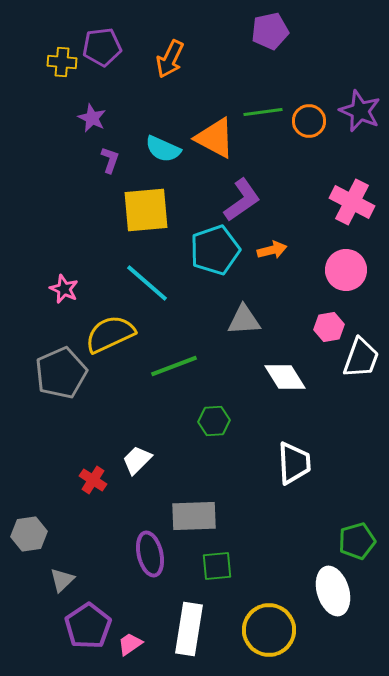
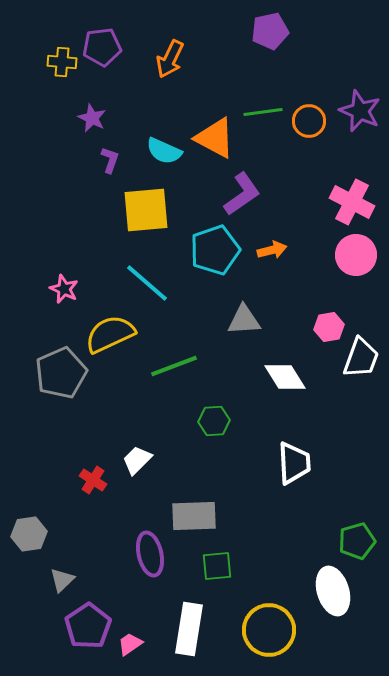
cyan semicircle at (163, 149): moved 1 px right, 2 px down
purple L-shape at (242, 200): moved 6 px up
pink circle at (346, 270): moved 10 px right, 15 px up
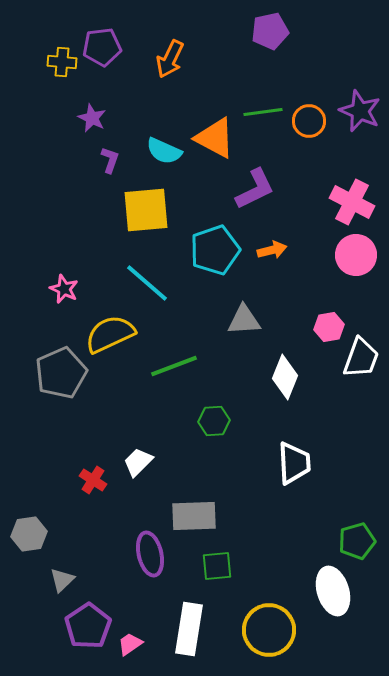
purple L-shape at (242, 194): moved 13 px right, 5 px up; rotated 9 degrees clockwise
white diamond at (285, 377): rotated 54 degrees clockwise
white trapezoid at (137, 460): moved 1 px right, 2 px down
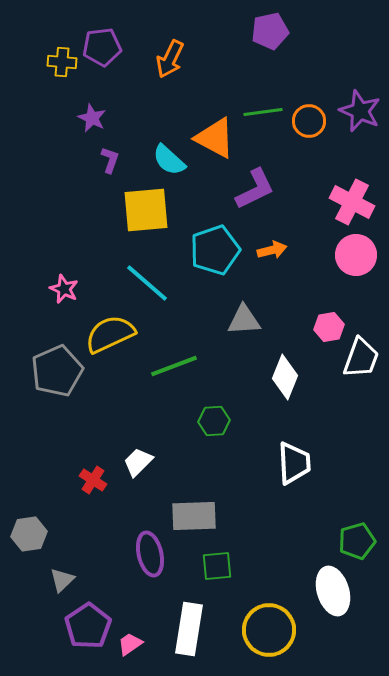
cyan semicircle at (164, 151): moved 5 px right, 9 px down; rotated 18 degrees clockwise
gray pentagon at (61, 373): moved 4 px left, 2 px up
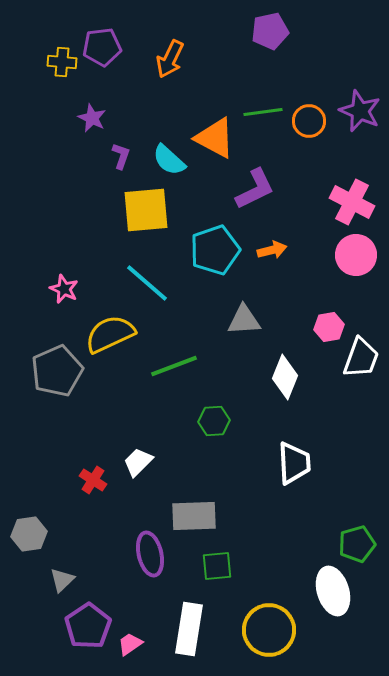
purple L-shape at (110, 160): moved 11 px right, 4 px up
green pentagon at (357, 541): moved 3 px down
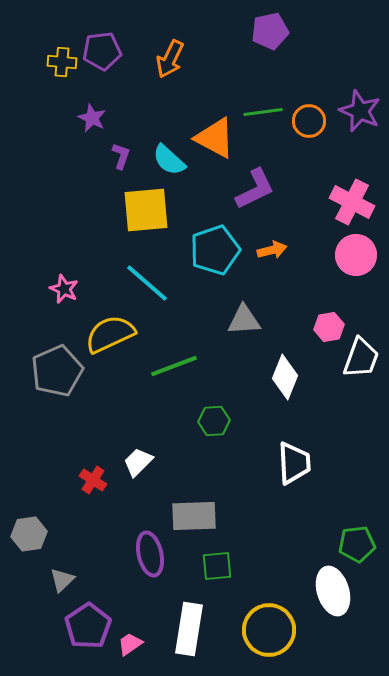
purple pentagon at (102, 47): moved 4 px down
green pentagon at (357, 544): rotated 9 degrees clockwise
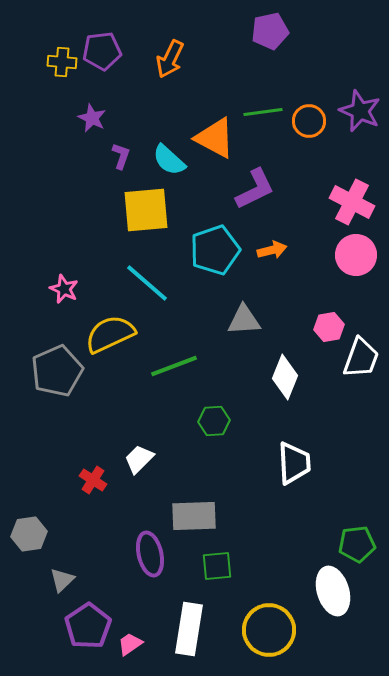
white trapezoid at (138, 462): moved 1 px right, 3 px up
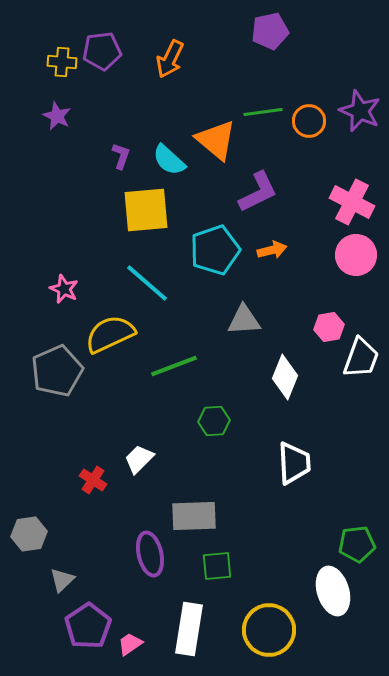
purple star at (92, 118): moved 35 px left, 2 px up
orange triangle at (215, 138): moved 1 px right, 2 px down; rotated 12 degrees clockwise
purple L-shape at (255, 189): moved 3 px right, 3 px down
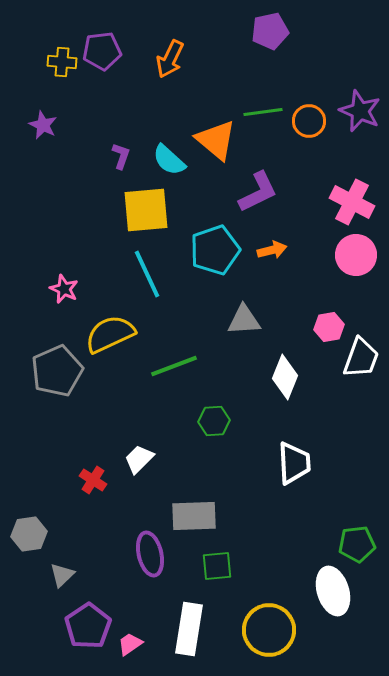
purple star at (57, 116): moved 14 px left, 9 px down
cyan line at (147, 283): moved 9 px up; rotated 24 degrees clockwise
gray triangle at (62, 580): moved 5 px up
